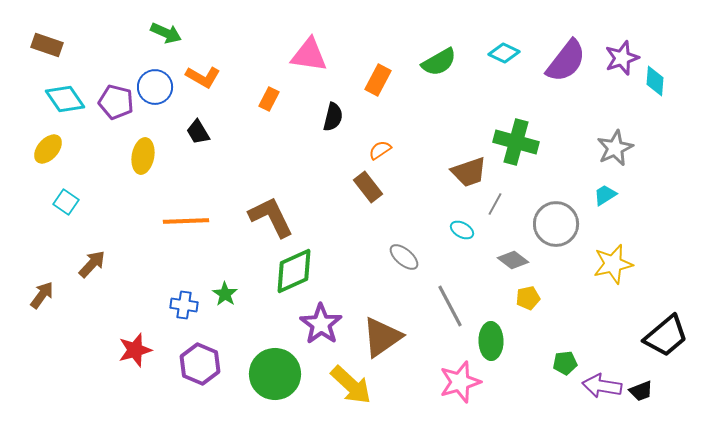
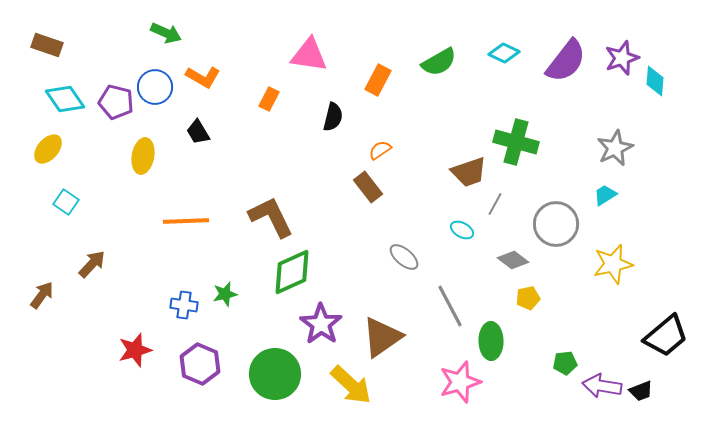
green diamond at (294, 271): moved 2 px left, 1 px down
green star at (225, 294): rotated 25 degrees clockwise
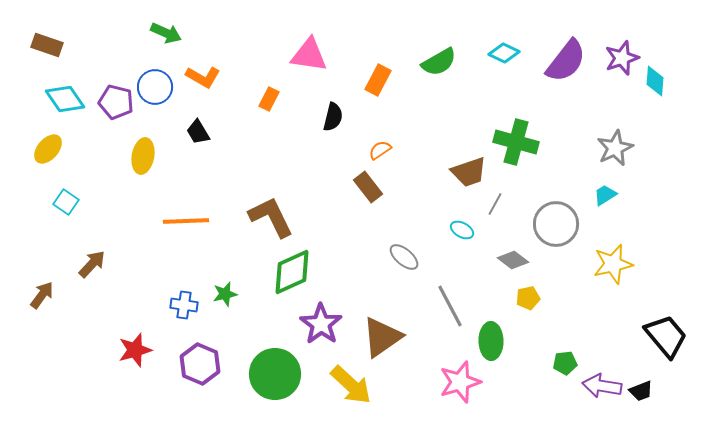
black trapezoid at (666, 336): rotated 90 degrees counterclockwise
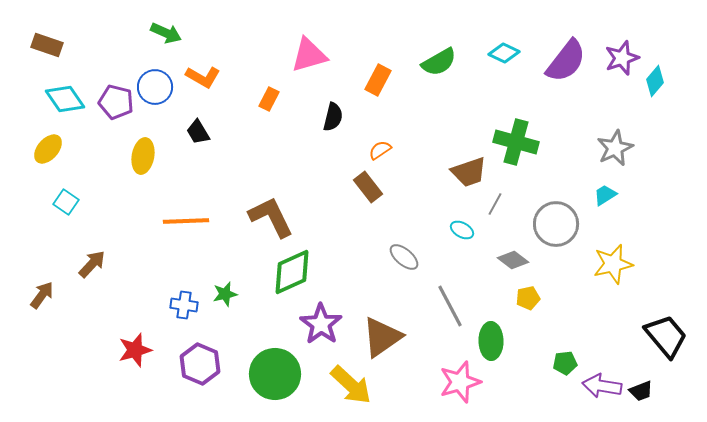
pink triangle at (309, 55): rotated 24 degrees counterclockwise
cyan diamond at (655, 81): rotated 36 degrees clockwise
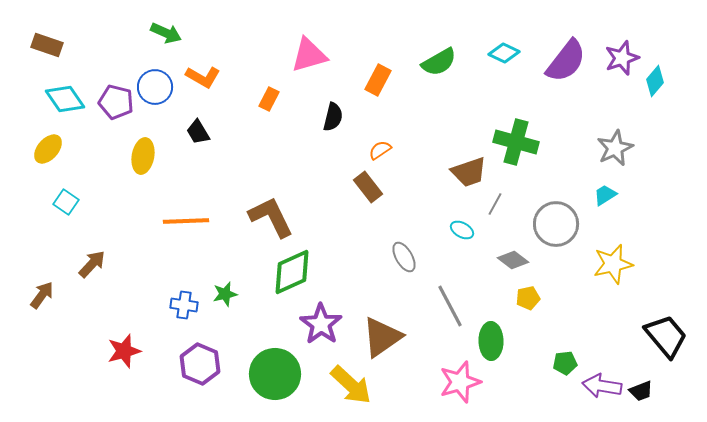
gray ellipse at (404, 257): rotated 20 degrees clockwise
red star at (135, 350): moved 11 px left, 1 px down
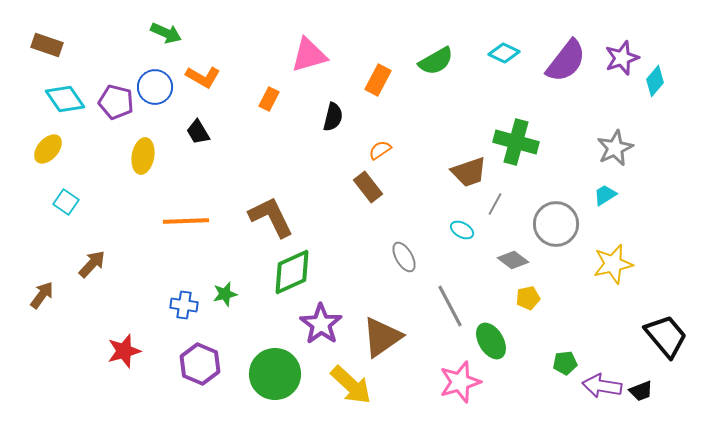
green semicircle at (439, 62): moved 3 px left, 1 px up
green ellipse at (491, 341): rotated 30 degrees counterclockwise
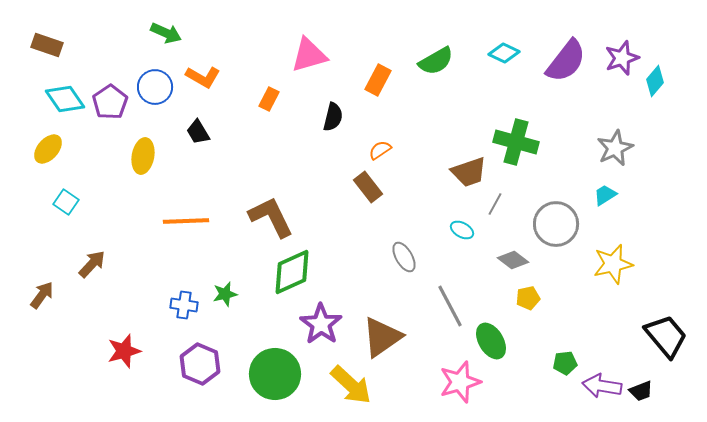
purple pentagon at (116, 102): moved 6 px left; rotated 24 degrees clockwise
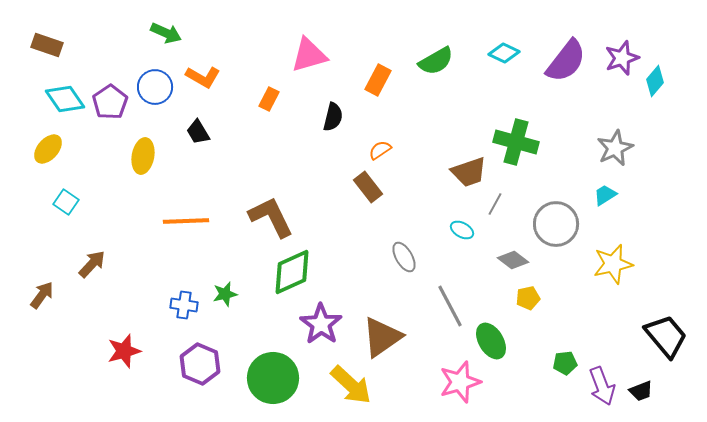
green circle at (275, 374): moved 2 px left, 4 px down
purple arrow at (602, 386): rotated 120 degrees counterclockwise
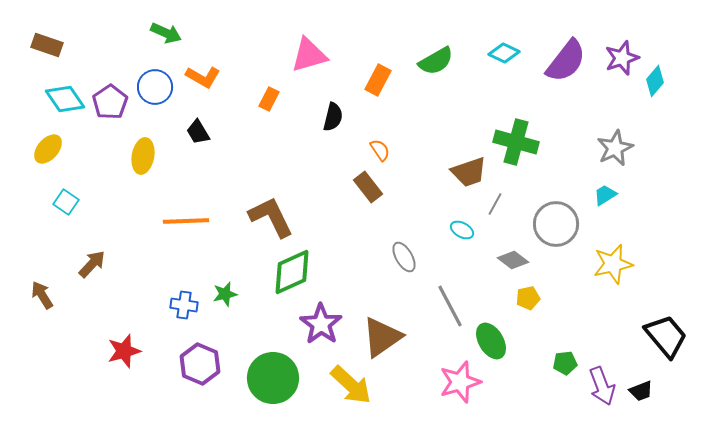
orange semicircle at (380, 150): rotated 90 degrees clockwise
brown arrow at (42, 295): rotated 68 degrees counterclockwise
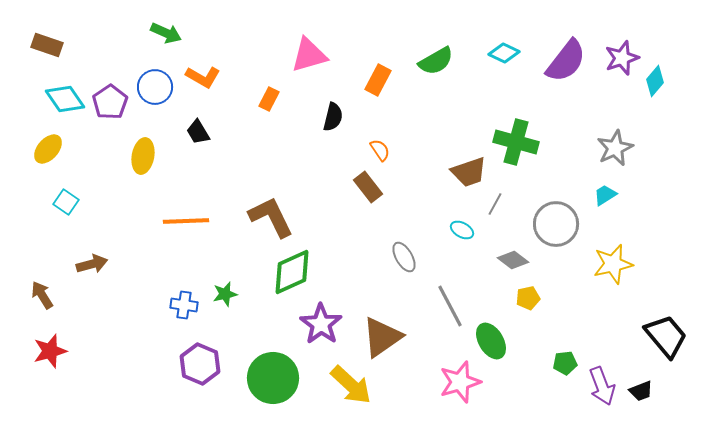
brown arrow at (92, 264): rotated 32 degrees clockwise
red star at (124, 351): moved 74 px left
